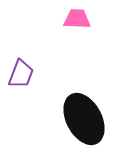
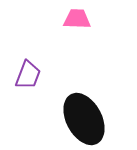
purple trapezoid: moved 7 px right, 1 px down
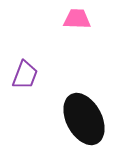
purple trapezoid: moved 3 px left
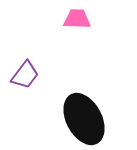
purple trapezoid: rotated 16 degrees clockwise
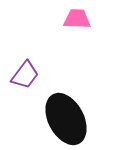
black ellipse: moved 18 px left
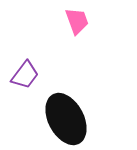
pink trapezoid: moved 2 px down; rotated 68 degrees clockwise
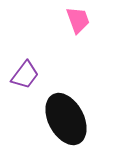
pink trapezoid: moved 1 px right, 1 px up
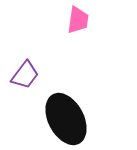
pink trapezoid: rotated 28 degrees clockwise
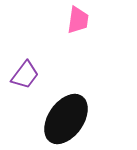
black ellipse: rotated 63 degrees clockwise
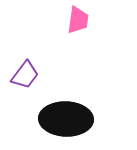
black ellipse: rotated 57 degrees clockwise
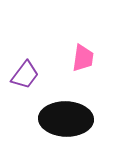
pink trapezoid: moved 5 px right, 38 px down
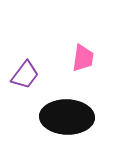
black ellipse: moved 1 px right, 2 px up
